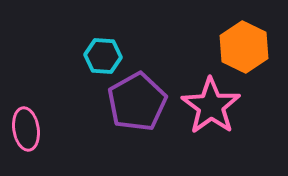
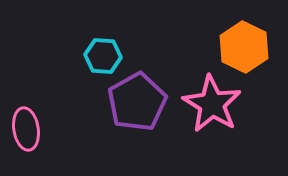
pink star: moved 1 px right, 2 px up; rotated 4 degrees counterclockwise
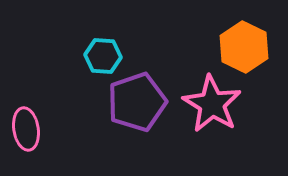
purple pentagon: rotated 10 degrees clockwise
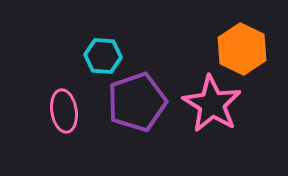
orange hexagon: moved 2 px left, 2 px down
pink ellipse: moved 38 px right, 18 px up
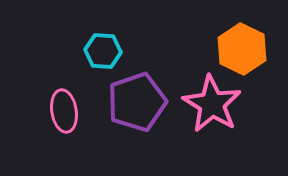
cyan hexagon: moved 5 px up
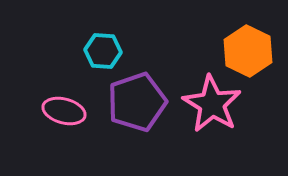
orange hexagon: moved 6 px right, 2 px down
pink ellipse: rotated 66 degrees counterclockwise
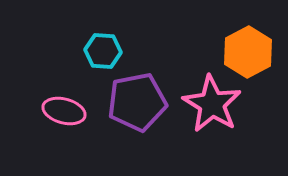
orange hexagon: moved 1 px down; rotated 6 degrees clockwise
purple pentagon: rotated 8 degrees clockwise
